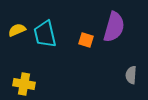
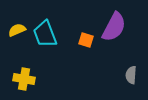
purple semicircle: rotated 12 degrees clockwise
cyan trapezoid: rotated 8 degrees counterclockwise
yellow cross: moved 5 px up
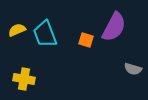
gray semicircle: moved 2 px right, 6 px up; rotated 78 degrees counterclockwise
